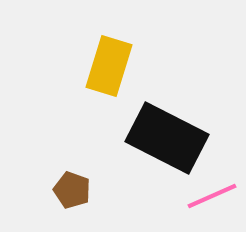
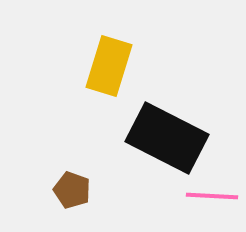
pink line: rotated 27 degrees clockwise
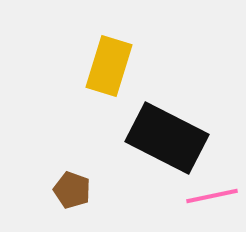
pink line: rotated 15 degrees counterclockwise
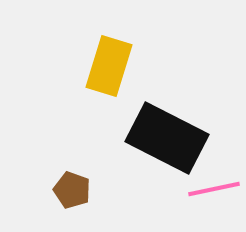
pink line: moved 2 px right, 7 px up
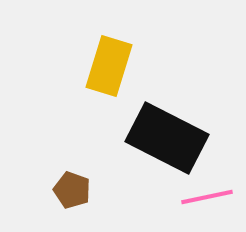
pink line: moved 7 px left, 8 px down
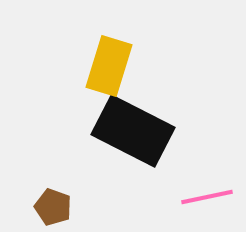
black rectangle: moved 34 px left, 7 px up
brown pentagon: moved 19 px left, 17 px down
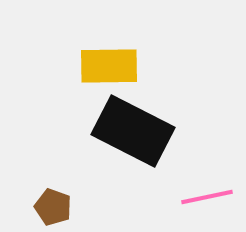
yellow rectangle: rotated 72 degrees clockwise
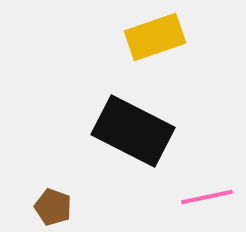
yellow rectangle: moved 46 px right, 29 px up; rotated 18 degrees counterclockwise
